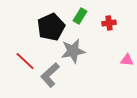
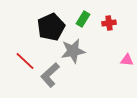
green rectangle: moved 3 px right, 3 px down
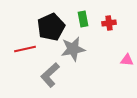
green rectangle: rotated 42 degrees counterclockwise
gray star: moved 2 px up
red line: moved 12 px up; rotated 55 degrees counterclockwise
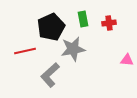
red line: moved 2 px down
